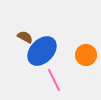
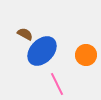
brown semicircle: moved 3 px up
pink line: moved 3 px right, 4 px down
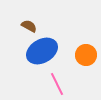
brown semicircle: moved 4 px right, 8 px up
blue ellipse: rotated 16 degrees clockwise
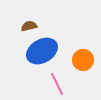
brown semicircle: rotated 42 degrees counterclockwise
orange circle: moved 3 px left, 5 px down
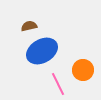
orange circle: moved 10 px down
pink line: moved 1 px right
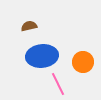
blue ellipse: moved 5 px down; rotated 24 degrees clockwise
orange circle: moved 8 px up
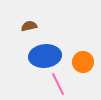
blue ellipse: moved 3 px right
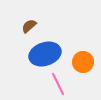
brown semicircle: rotated 28 degrees counterclockwise
blue ellipse: moved 2 px up; rotated 12 degrees counterclockwise
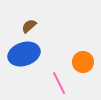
blue ellipse: moved 21 px left
pink line: moved 1 px right, 1 px up
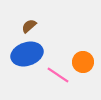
blue ellipse: moved 3 px right
pink line: moved 1 px left, 8 px up; rotated 30 degrees counterclockwise
